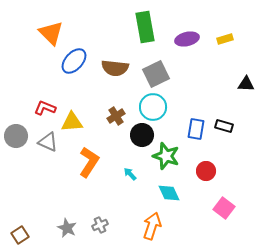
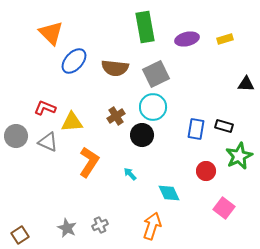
green star: moved 73 px right; rotated 28 degrees clockwise
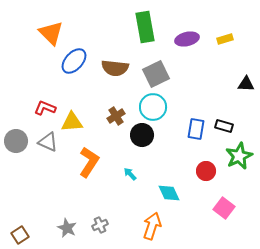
gray circle: moved 5 px down
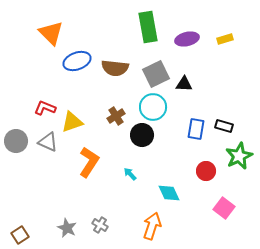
green rectangle: moved 3 px right
blue ellipse: moved 3 px right; rotated 28 degrees clockwise
black triangle: moved 62 px left
yellow triangle: rotated 15 degrees counterclockwise
gray cross: rotated 35 degrees counterclockwise
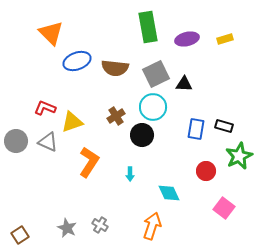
cyan arrow: rotated 136 degrees counterclockwise
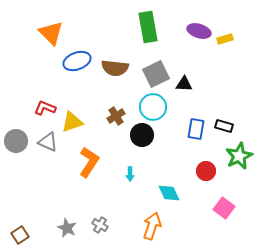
purple ellipse: moved 12 px right, 8 px up; rotated 30 degrees clockwise
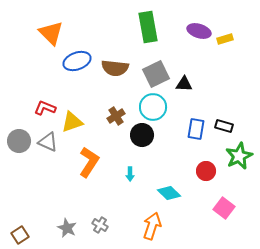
gray circle: moved 3 px right
cyan diamond: rotated 20 degrees counterclockwise
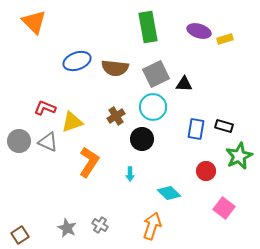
orange triangle: moved 17 px left, 11 px up
black circle: moved 4 px down
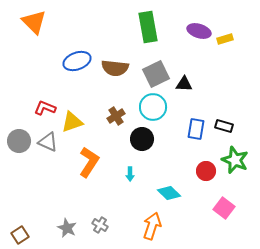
green star: moved 4 px left, 4 px down; rotated 24 degrees counterclockwise
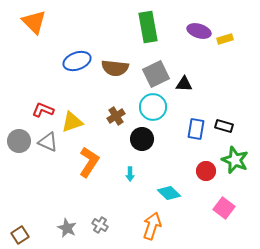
red L-shape: moved 2 px left, 2 px down
